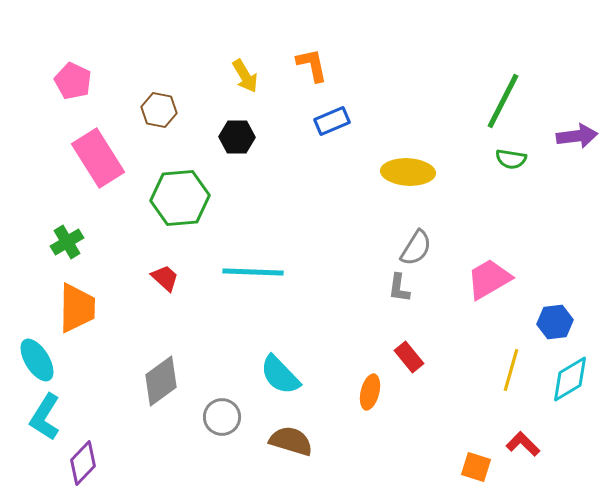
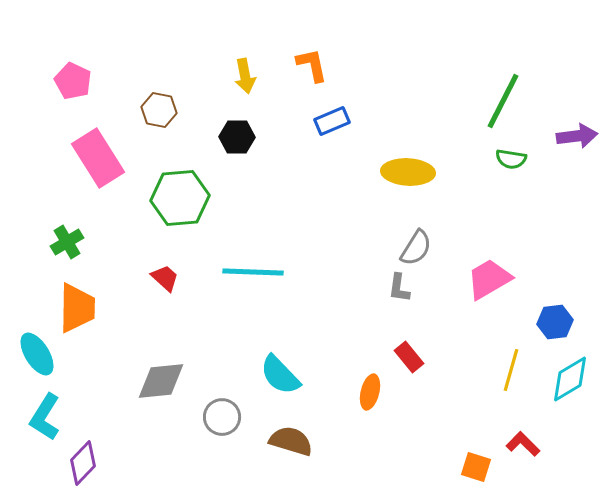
yellow arrow: rotated 20 degrees clockwise
cyan ellipse: moved 6 px up
gray diamond: rotated 30 degrees clockwise
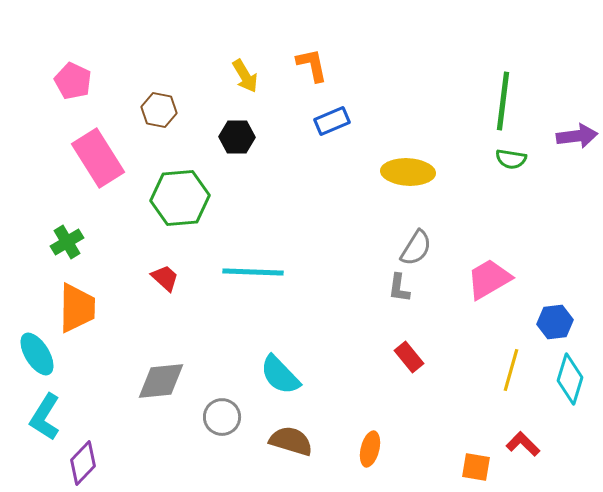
yellow arrow: rotated 20 degrees counterclockwise
green line: rotated 20 degrees counterclockwise
cyan diamond: rotated 42 degrees counterclockwise
orange ellipse: moved 57 px down
orange square: rotated 8 degrees counterclockwise
